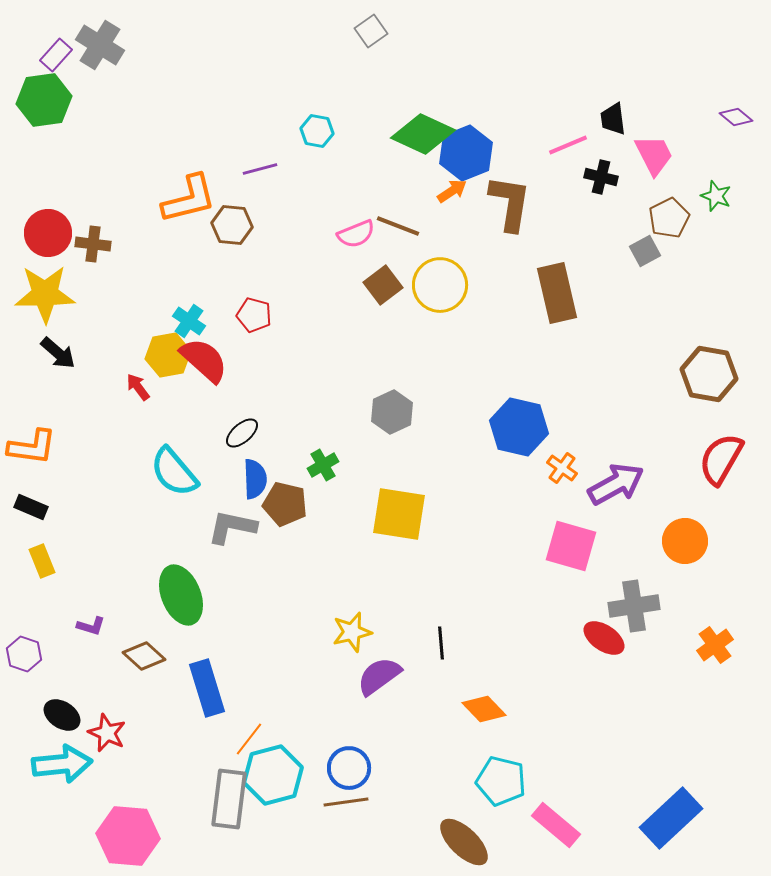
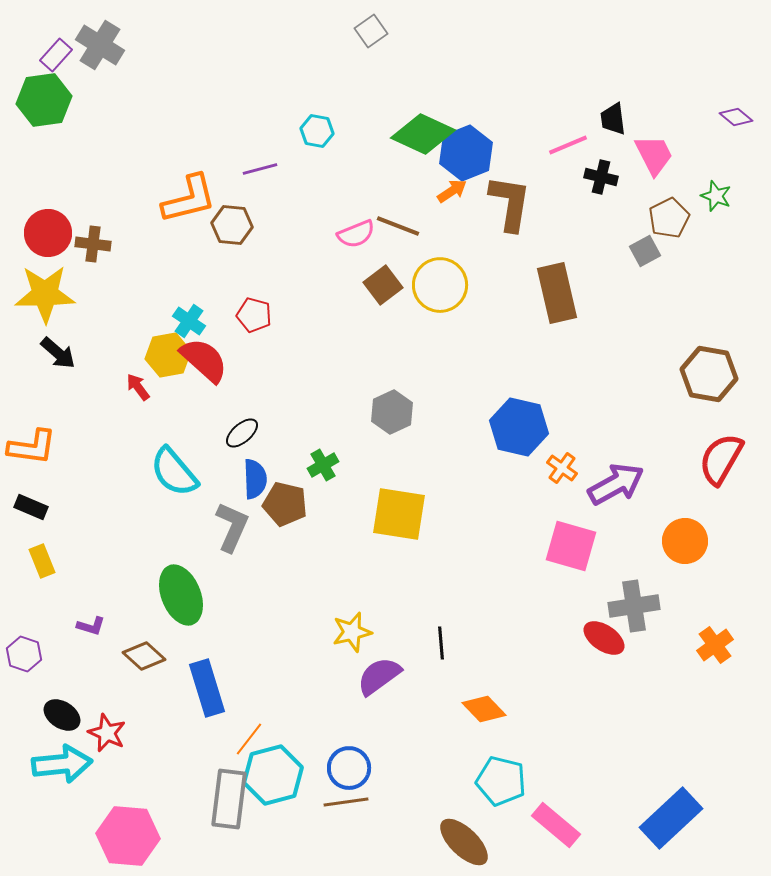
gray L-shape at (232, 527): rotated 102 degrees clockwise
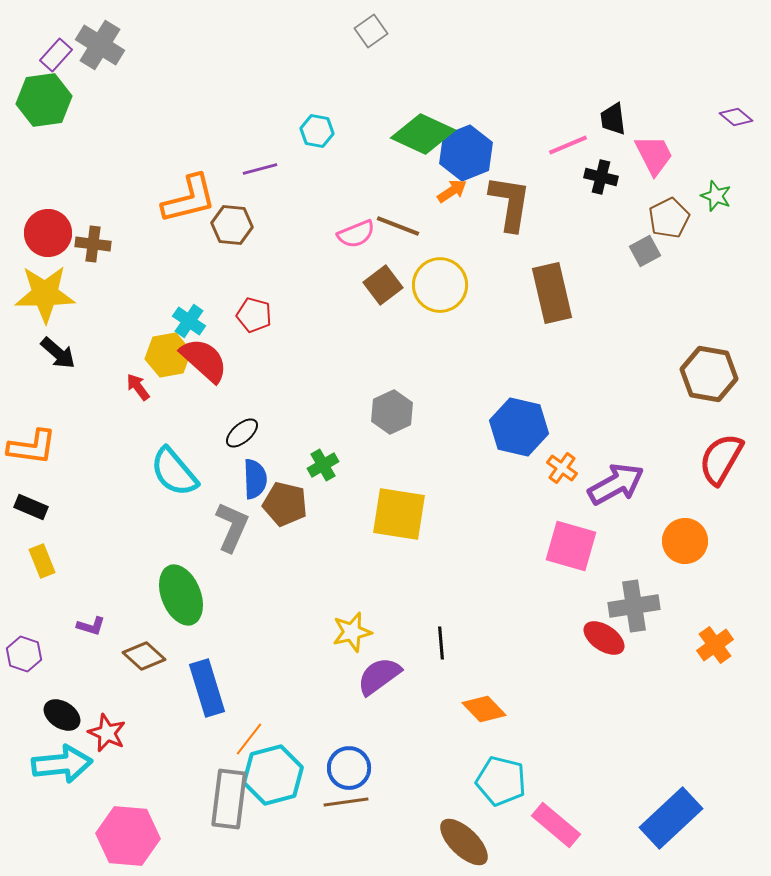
brown rectangle at (557, 293): moved 5 px left
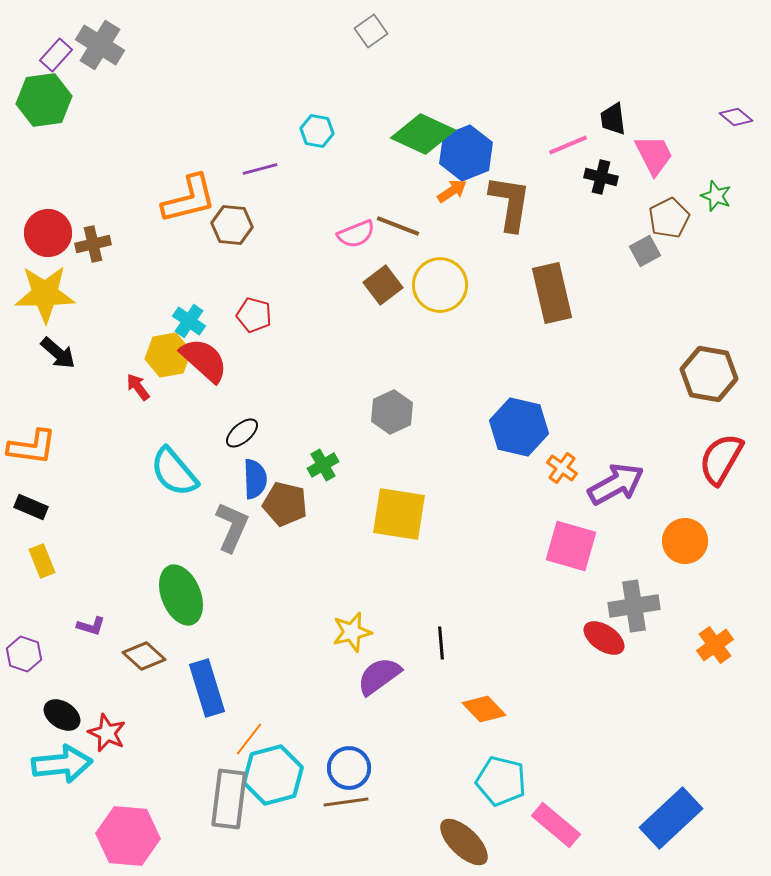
brown cross at (93, 244): rotated 20 degrees counterclockwise
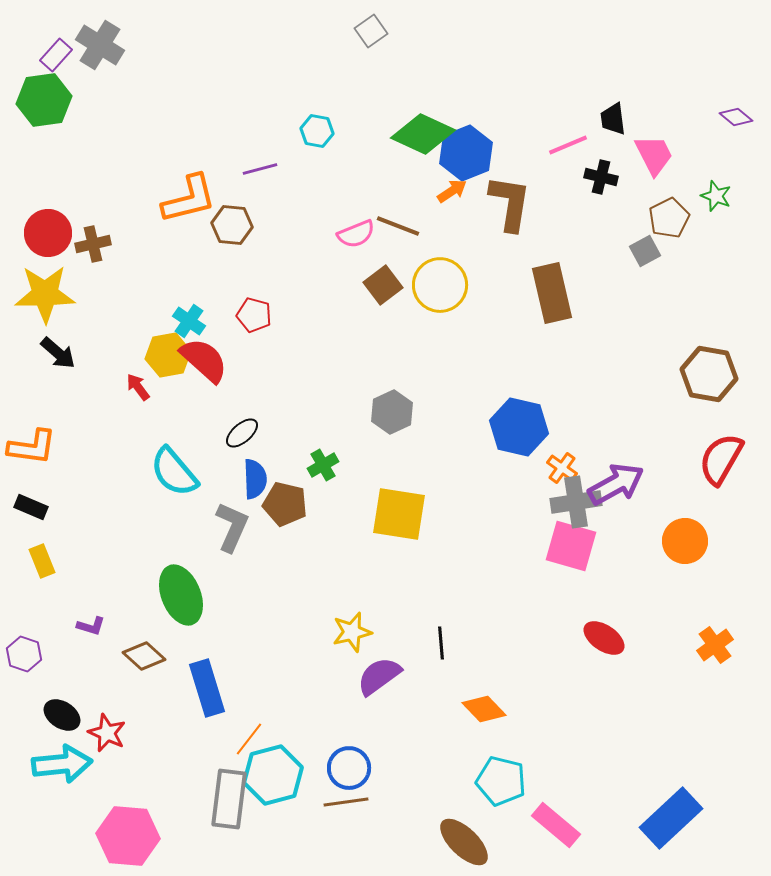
gray cross at (634, 606): moved 58 px left, 104 px up
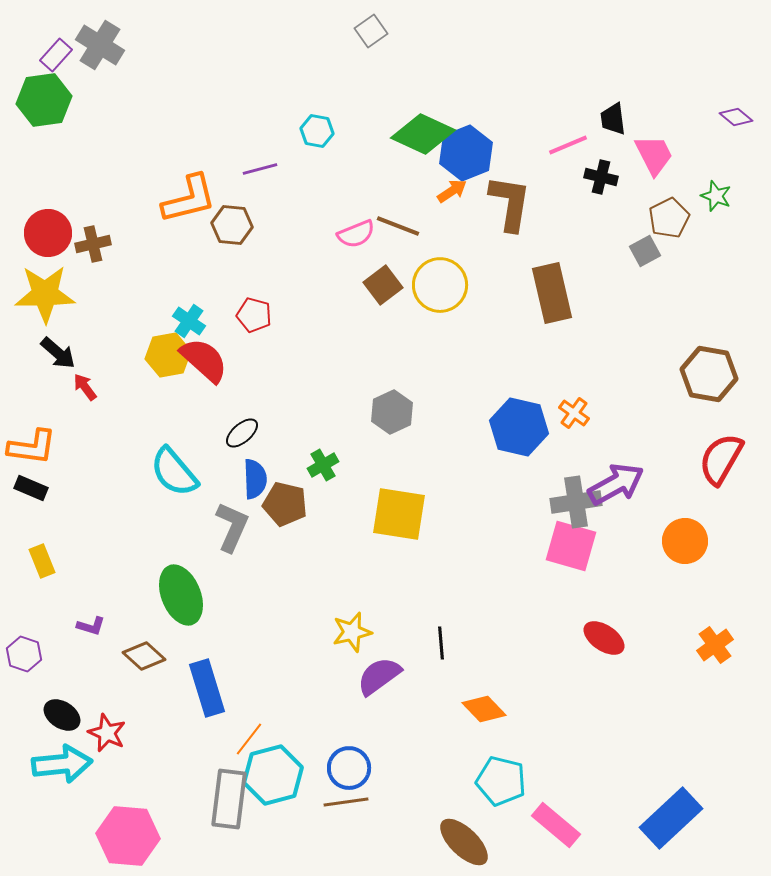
red arrow at (138, 387): moved 53 px left
orange cross at (562, 468): moved 12 px right, 55 px up
black rectangle at (31, 507): moved 19 px up
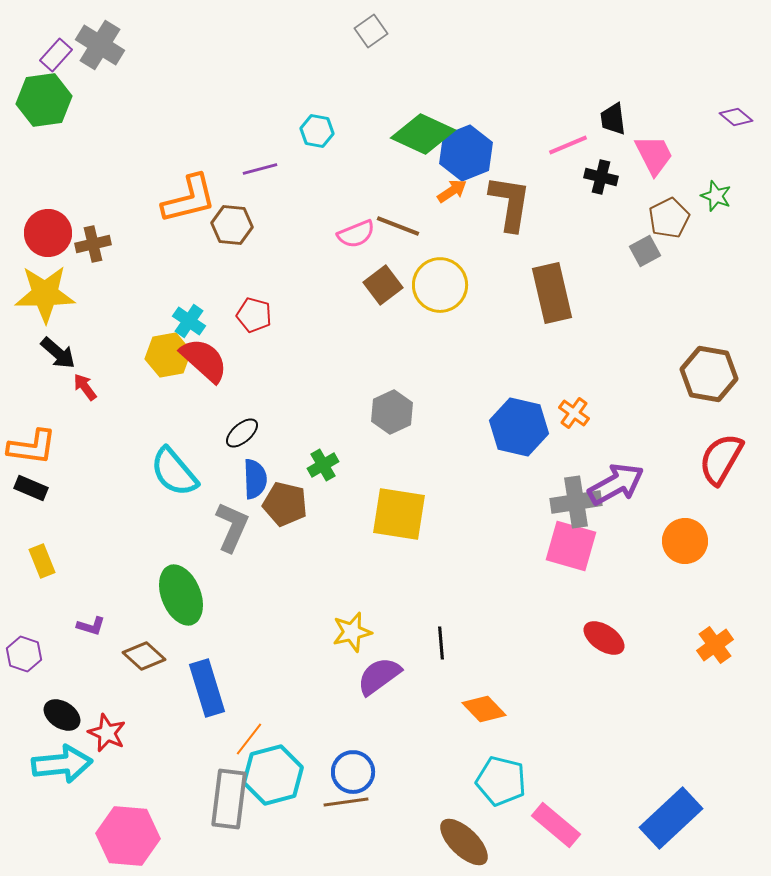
blue circle at (349, 768): moved 4 px right, 4 px down
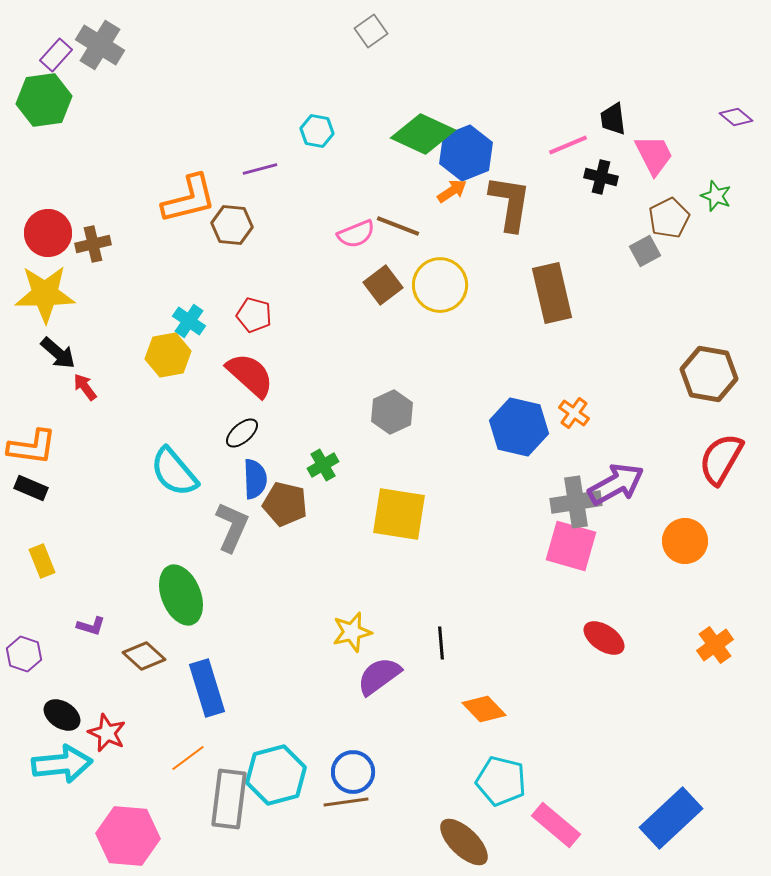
red semicircle at (204, 360): moved 46 px right, 15 px down
orange line at (249, 739): moved 61 px left, 19 px down; rotated 15 degrees clockwise
cyan hexagon at (273, 775): moved 3 px right
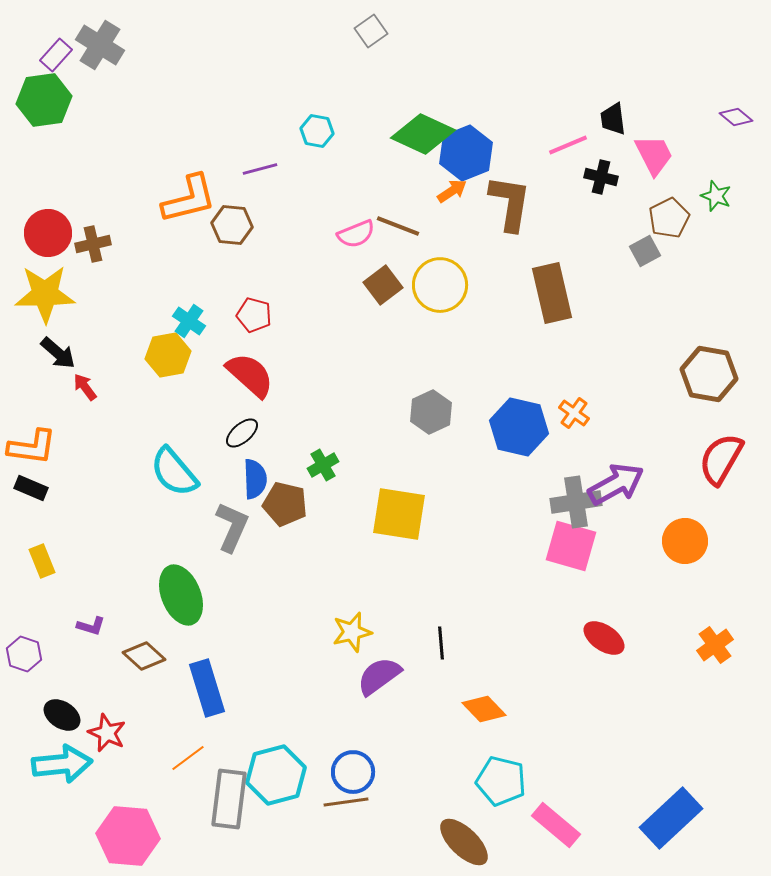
gray hexagon at (392, 412): moved 39 px right
